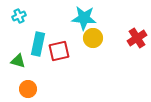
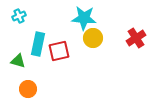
red cross: moved 1 px left
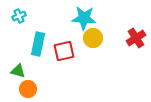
red square: moved 5 px right
green triangle: moved 10 px down
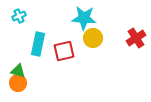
orange circle: moved 10 px left, 6 px up
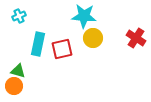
cyan star: moved 2 px up
red cross: rotated 24 degrees counterclockwise
red square: moved 2 px left, 2 px up
orange circle: moved 4 px left, 3 px down
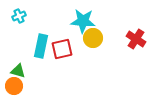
cyan star: moved 1 px left, 5 px down
red cross: moved 1 px down
cyan rectangle: moved 3 px right, 2 px down
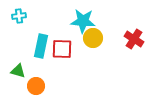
cyan cross: rotated 16 degrees clockwise
red cross: moved 2 px left
red square: rotated 15 degrees clockwise
orange circle: moved 22 px right
